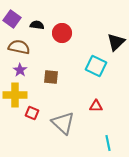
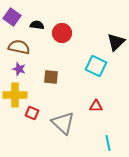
purple square: moved 2 px up
purple star: moved 1 px left, 1 px up; rotated 16 degrees counterclockwise
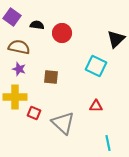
black triangle: moved 3 px up
yellow cross: moved 2 px down
red square: moved 2 px right
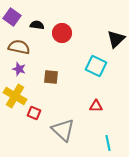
yellow cross: moved 1 px up; rotated 30 degrees clockwise
gray triangle: moved 7 px down
